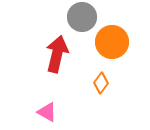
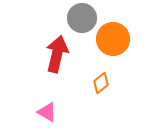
gray circle: moved 1 px down
orange circle: moved 1 px right, 3 px up
orange diamond: rotated 15 degrees clockwise
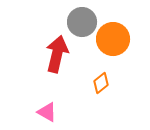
gray circle: moved 4 px down
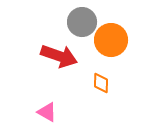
orange circle: moved 2 px left, 1 px down
red arrow: moved 2 px right, 2 px down; rotated 96 degrees clockwise
orange diamond: rotated 50 degrees counterclockwise
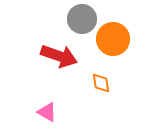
gray circle: moved 3 px up
orange circle: moved 2 px right, 1 px up
orange diamond: rotated 10 degrees counterclockwise
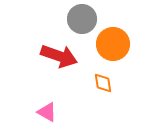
orange circle: moved 5 px down
orange diamond: moved 2 px right
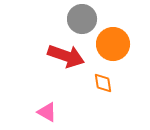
red arrow: moved 7 px right
